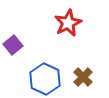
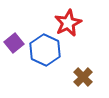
purple square: moved 1 px right, 2 px up
blue hexagon: moved 29 px up
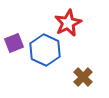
purple square: rotated 18 degrees clockwise
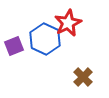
purple square: moved 3 px down
blue hexagon: moved 11 px up
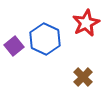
red star: moved 18 px right
purple square: rotated 18 degrees counterclockwise
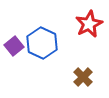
red star: moved 3 px right, 1 px down
blue hexagon: moved 3 px left, 4 px down
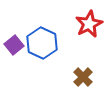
purple square: moved 1 px up
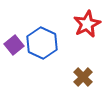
red star: moved 2 px left
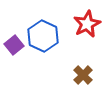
blue hexagon: moved 1 px right, 7 px up
brown cross: moved 2 px up
